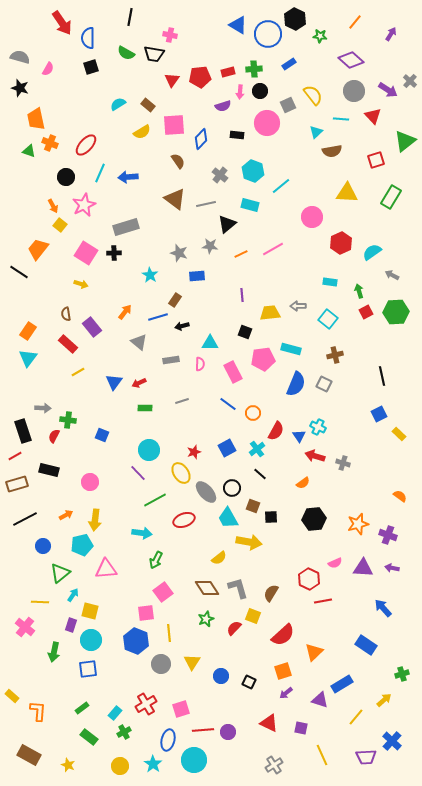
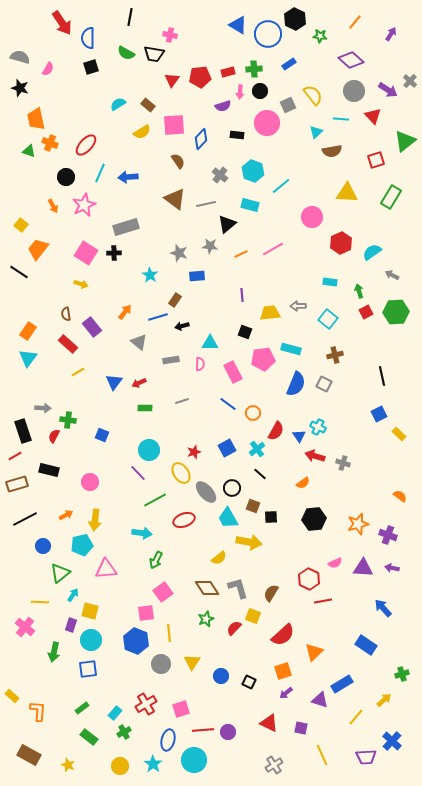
yellow square at (60, 225): moved 39 px left
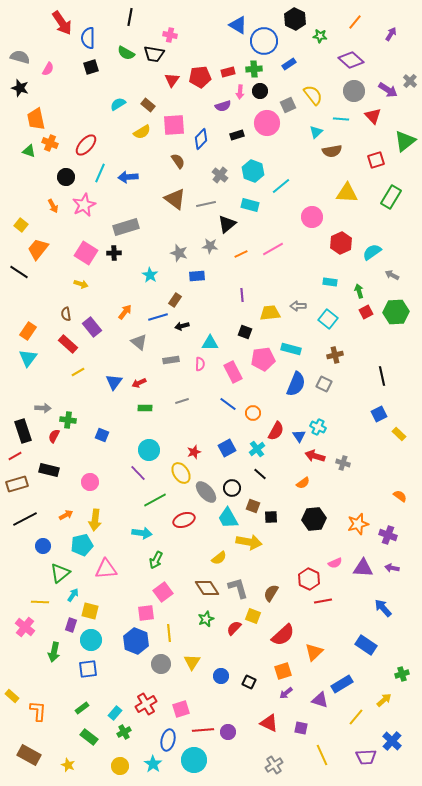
blue circle at (268, 34): moved 4 px left, 7 px down
black rectangle at (237, 135): rotated 24 degrees counterclockwise
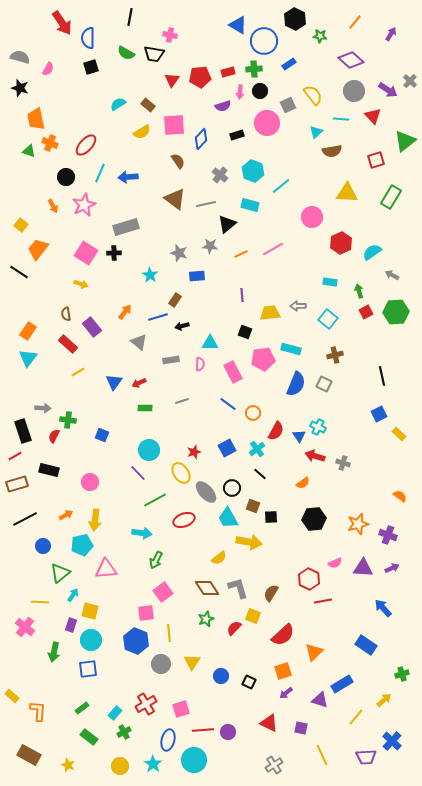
purple arrow at (392, 568): rotated 144 degrees clockwise
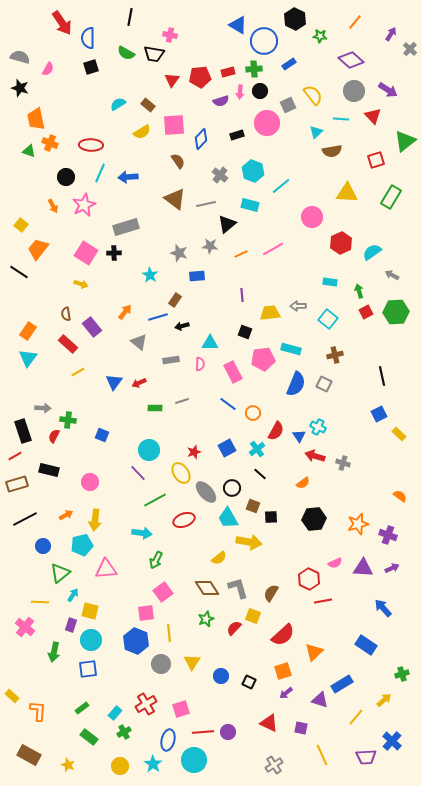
gray cross at (410, 81): moved 32 px up
purple semicircle at (223, 106): moved 2 px left, 5 px up
red ellipse at (86, 145): moved 5 px right; rotated 50 degrees clockwise
green rectangle at (145, 408): moved 10 px right
red line at (203, 730): moved 2 px down
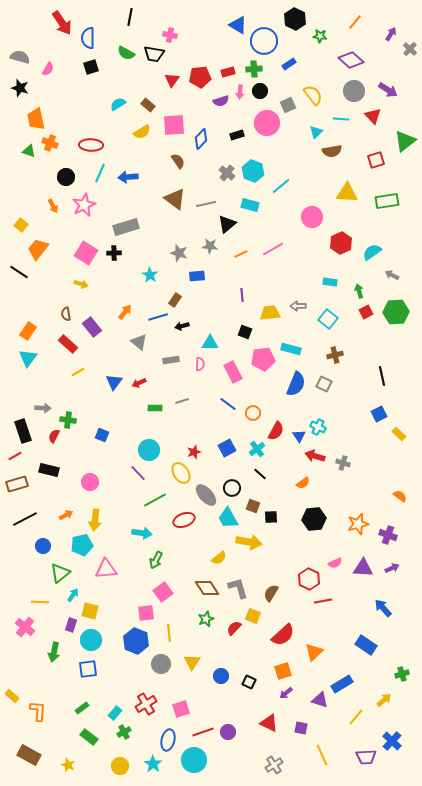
gray cross at (220, 175): moved 7 px right, 2 px up
green rectangle at (391, 197): moved 4 px left, 4 px down; rotated 50 degrees clockwise
gray ellipse at (206, 492): moved 3 px down
red line at (203, 732): rotated 15 degrees counterclockwise
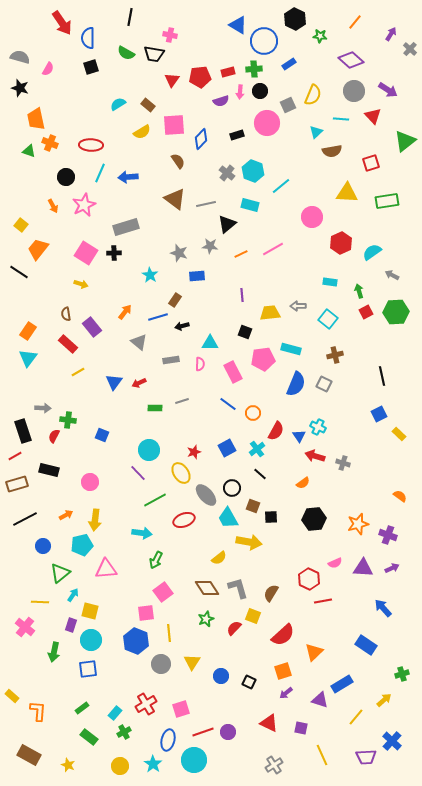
yellow semicircle at (313, 95): rotated 60 degrees clockwise
red square at (376, 160): moved 5 px left, 3 px down
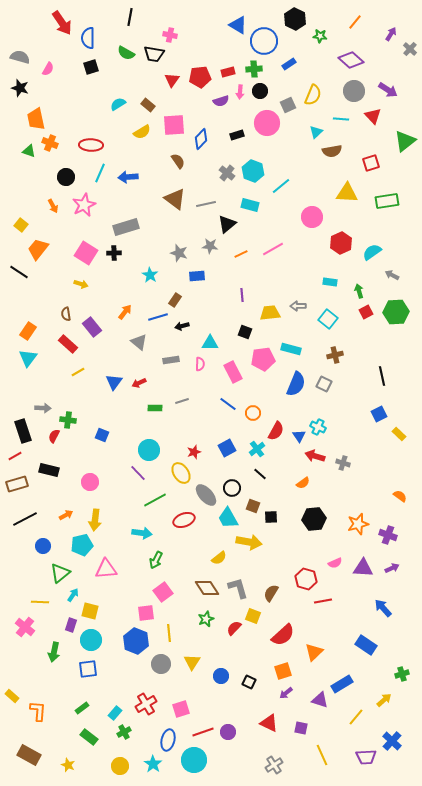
red hexagon at (309, 579): moved 3 px left; rotated 10 degrees counterclockwise
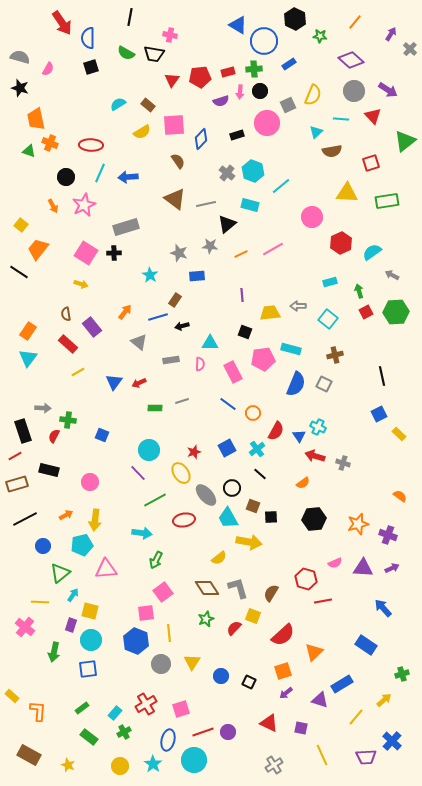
cyan rectangle at (330, 282): rotated 24 degrees counterclockwise
red ellipse at (184, 520): rotated 10 degrees clockwise
